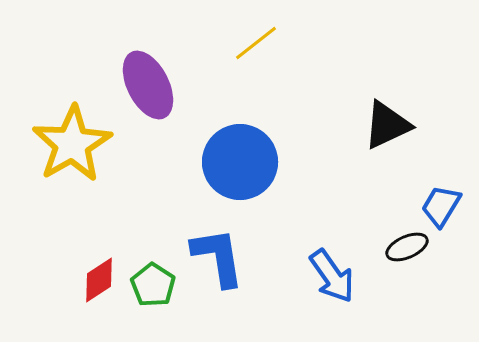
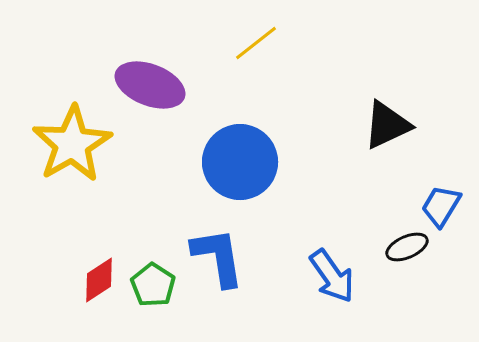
purple ellipse: moved 2 px right; rotated 42 degrees counterclockwise
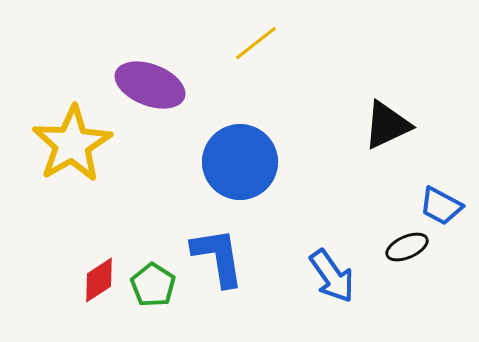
blue trapezoid: rotated 93 degrees counterclockwise
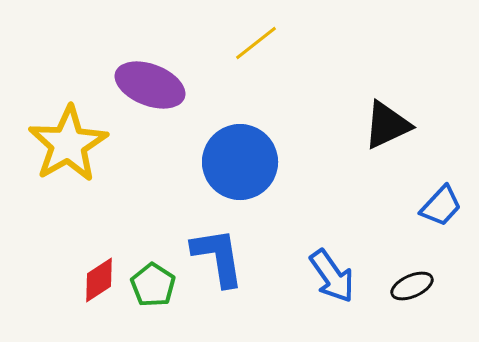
yellow star: moved 4 px left
blue trapezoid: rotated 75 degrees counterclockwise
black ellipse: moved 5 px right, 39 px down
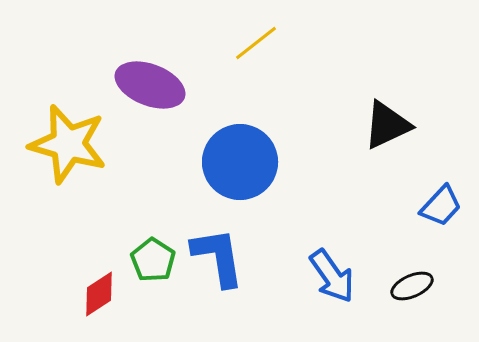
yellow star: rotated 26 degrees counterclockwise
red diamond: moved 14 px down
green pentagon: moved 25 px up
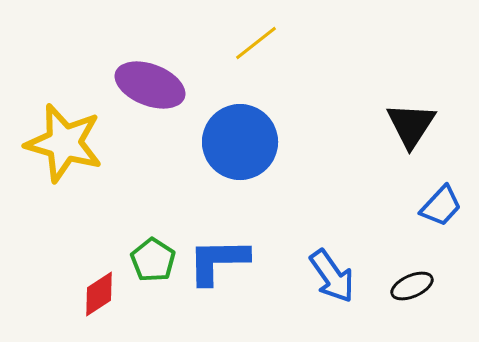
black triangle: moved 24 px right; rotated 32 degrees counterclockwise
yellow star: moved 4 px left, 1 px up
blue circle: moved 20 px up
blue L-shape: moved 4 px down; rotated 82 degrees counterclockwise
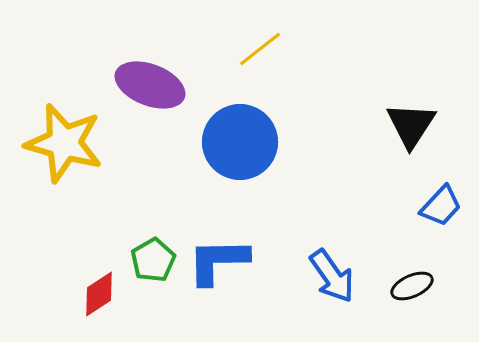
yellow line: moved 4 px right, 6 px down
green pentagon: rotated 9 degrees clockwise
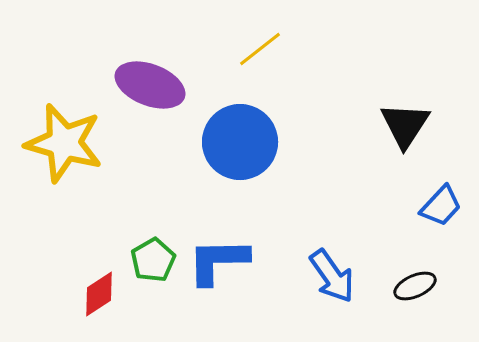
black triangle: moved 6 px left
black ellipse: moved 3 px right
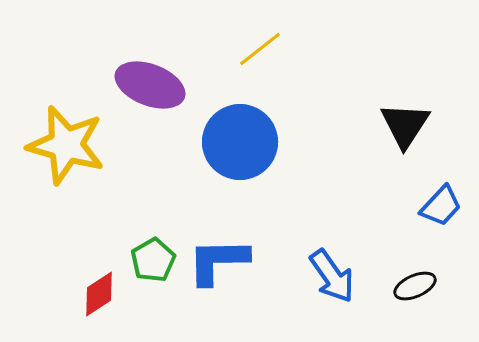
yellow star: moved 2 px right, 2 px down
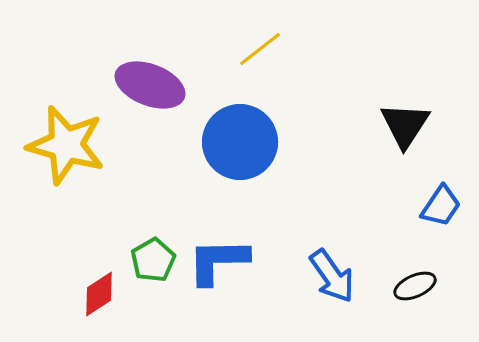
blue trapezoid: rotated 9 degrees counterclockwise
